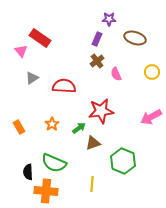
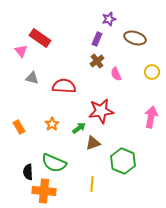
purple star: rotated 16 degrees counterclockwise
gray triangle: rotated 48 degrees clockwise
pink arrow: rotated 130 degrees clockwise
orange cross: moved 2 px left
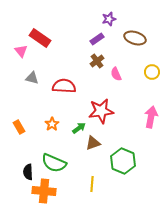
purple rectangle: rotated 32 degrees clockwise
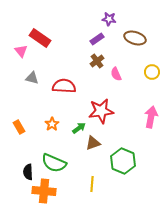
purple star: rotated 24 degrees clockwise
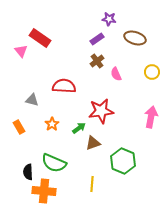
gray triangle: moved 22 px down
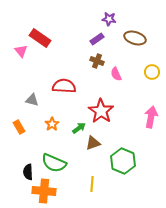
brown cross: rotated 32 degrees counterclockwise
red star: rotated 30 degrees counterclockwise
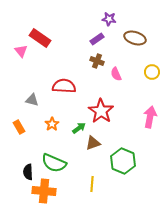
pink arrow: moved 1 px left
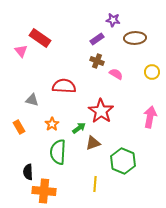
purple star: moved 4 px right, 1 px down
brown ellipse: rotated 20 degrees counterclockwise
pink semicircle: rotated 144 degrees clockwise
green semicircle: moved 4 px right, 11 px up; rotated 70 degrees clockwise
yellow line: moved 3 px right
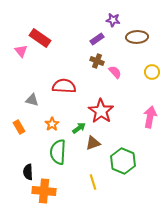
brown ellipse: moved 2 px right, 1 px up
pink semicircle: moved 1 px left, 2 px up; rotated 16 degrees clockwise
yellow line: moved 2 px left, 2 px up; rotated 21 degrees counterclockwise
